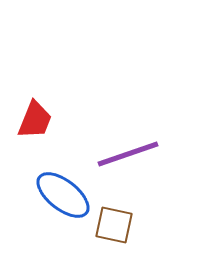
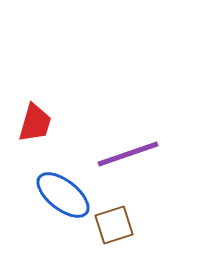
red trapezoid: moved 3 px down; rotated 6 degrees counterclockwise
brown square: rotated 30 degrees counterclockwise
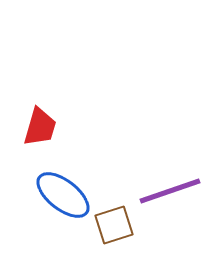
red trapezoid: moved 5 px right, 4 px down
purple line: moved 42 px right, 37 px down
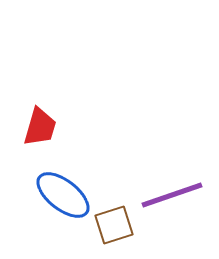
purple line: moved 2 px right, 4 px down
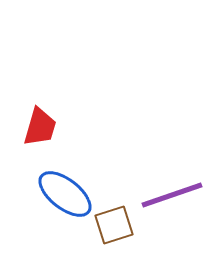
blue ellipse: moved 2 px right, 1 px up
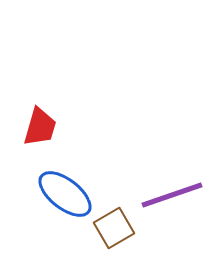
brown square: moved 3 px down; rotated 12 degrees counterclockwise
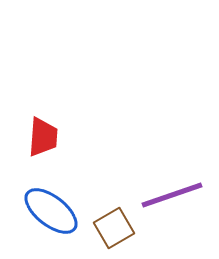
red trapezoid: moved 3 px right, 10 px down; rotated 12 degrees counterclockwise
blue ellipse: moved 14 px left, 17 px down
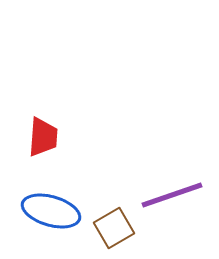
blue ellipse: rotated 22 degrees counterclockwise
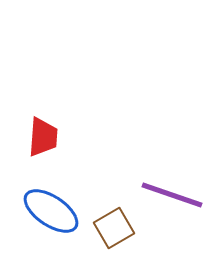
purple line: rotated 38 degrees clockwise
blue ellipse: rotated 18 degrees clockwise
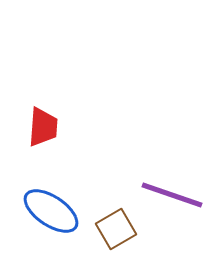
red trapezoid: moved 10 px up
brown square: moved 2 px right, 1 px down
